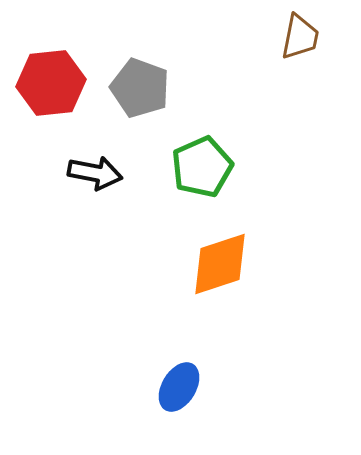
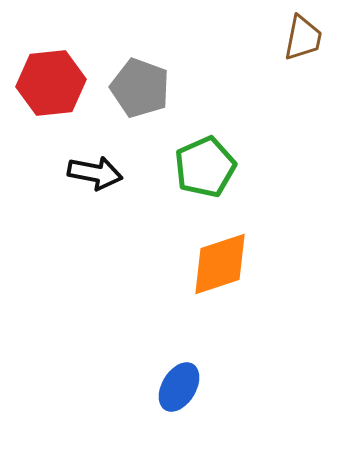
brown trapezoid: moved 3 px right, 1 px down
green pentagon: moved 3 px right
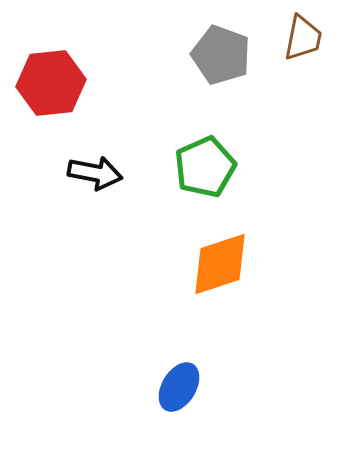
gray pentagon: moved 81 px right, 33 px up
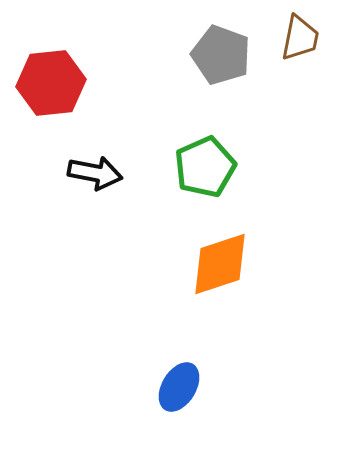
brown trapezoid: moved 3 px left
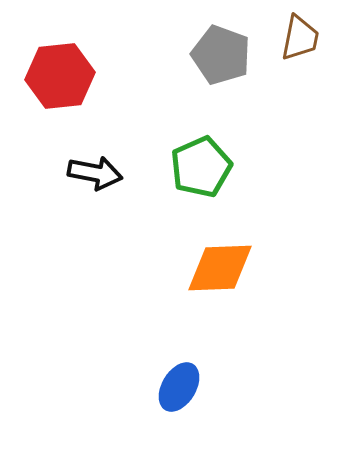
red hexagon: moved 9 px right, 7 px up
green pentagon: moved 4 px left
orange diamond: moved 4 px down; rotated 16 degrees clockwise
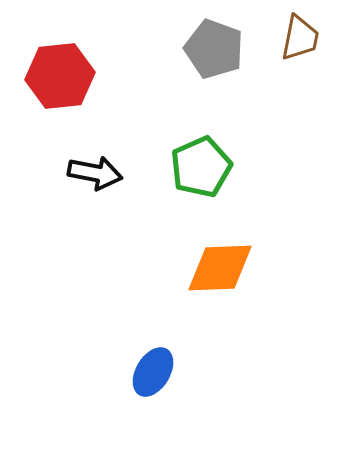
gray pentagon: moved 7 px left, 6 px up
blue ellipse: moved 26 px left, 15 px up
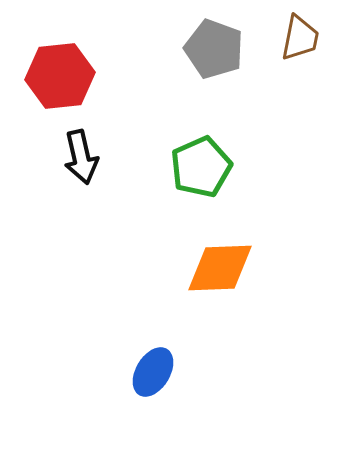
black arrow: moved 14 px left, 16 px up; rotated 66 degrees clockwise
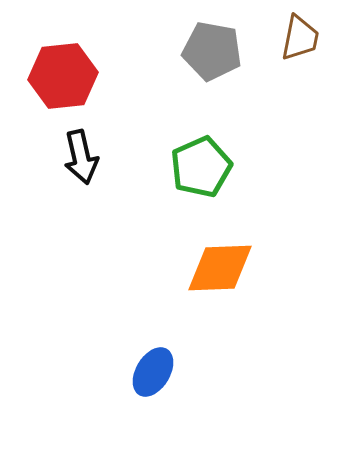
gray pentagon: moved 2 px left, 2 px down; rotated 10 degrees counterclockwise
red hexagon: moved 3 px right
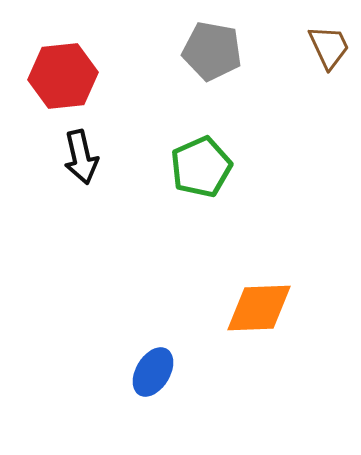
brown trapezoid: moved 29 px right, 9 px down; rotated 36 degrees counterclockwise
orange diamond: moved 39 px right, 40 px down
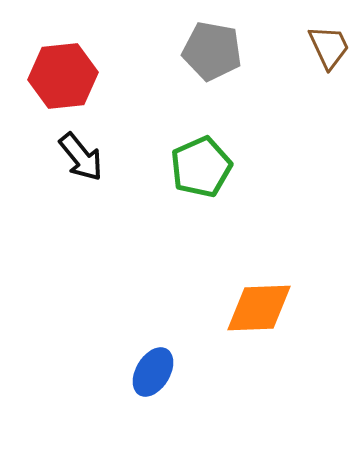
black arrow: rotated 26 degrees counterclockwise
